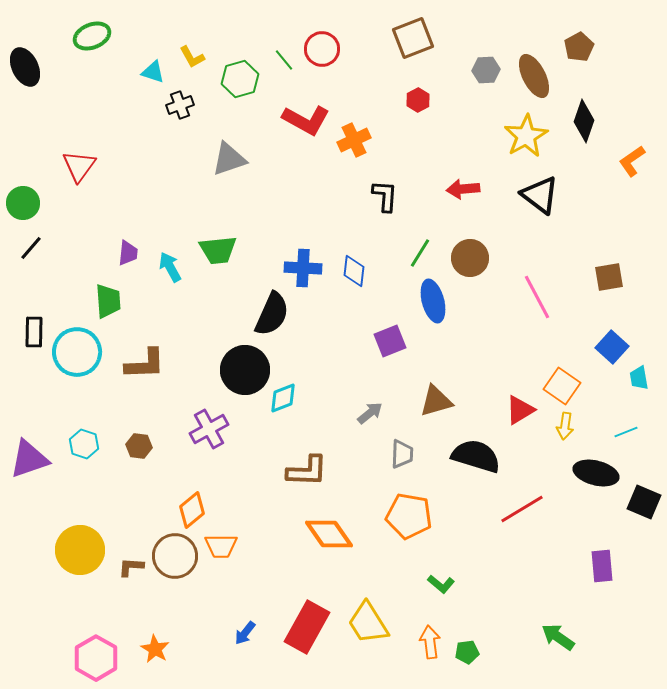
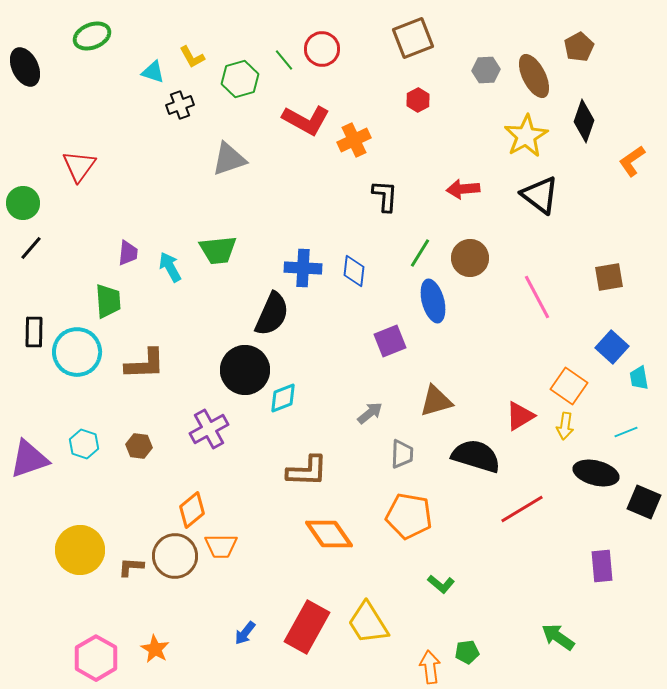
orange square at (562, 386): moved 7 px right
red triangle at (520, 410): moved 6 px down
orange arrow at (430, 642): moved 25 px down
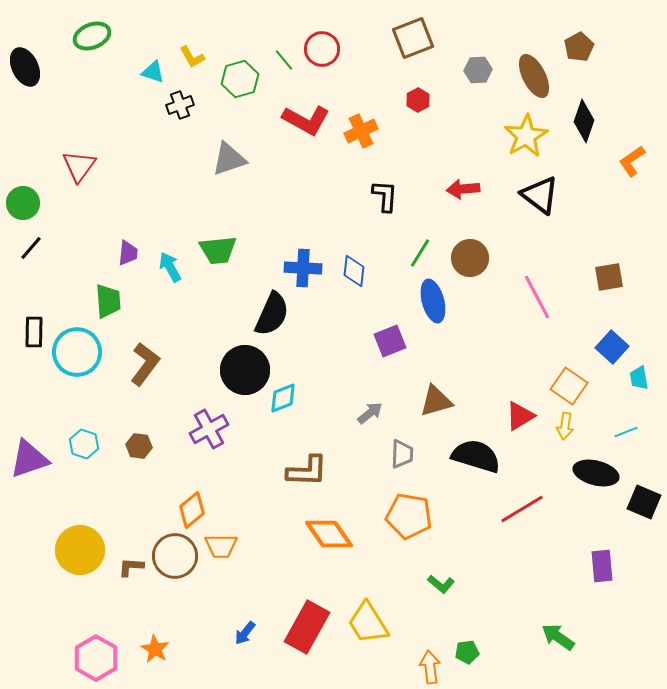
gray hexagon at (486, 70): moved 8 px left
orange cross at (354, 140): moved 7 px right, 9 px up
brown L-shape at (145, 364): rotated 51 degrees counterclockwise
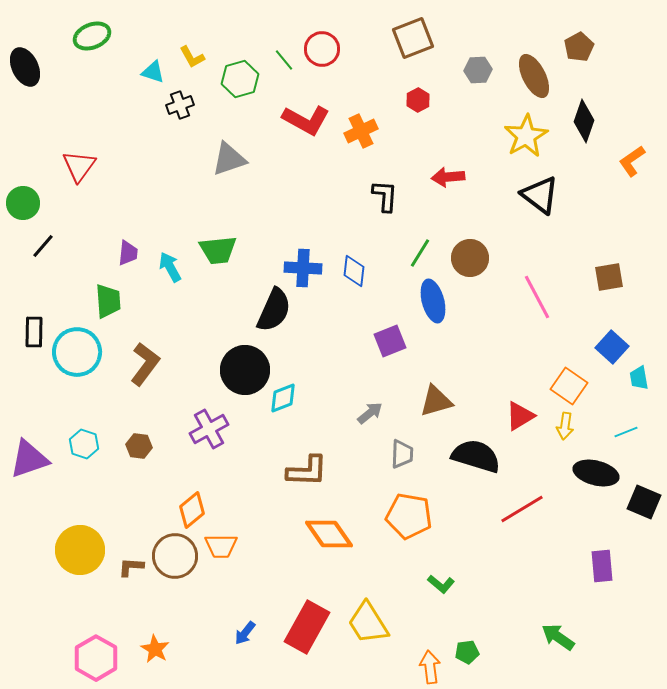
red arrow at (463, 189): moved 15 px left, 12 px up
black line at (31, 248): moved 12 px right, 2 px up
black semicircle at (272, 314): moved 2 px right, 4 px up
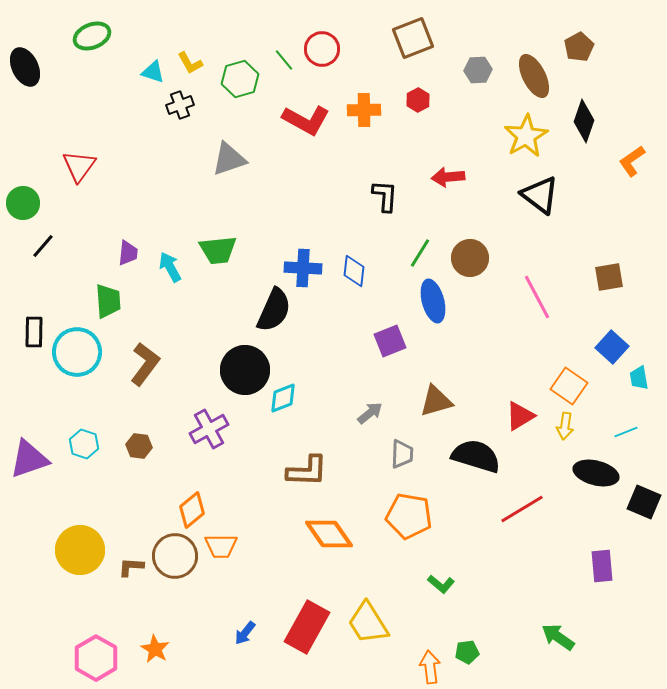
yellow L-shape at (192, 57): moved 2 px left, 6 px down
orange cross at (361, 131): moved 3 px right, 21 px up; rotated 24 degrees clockwise
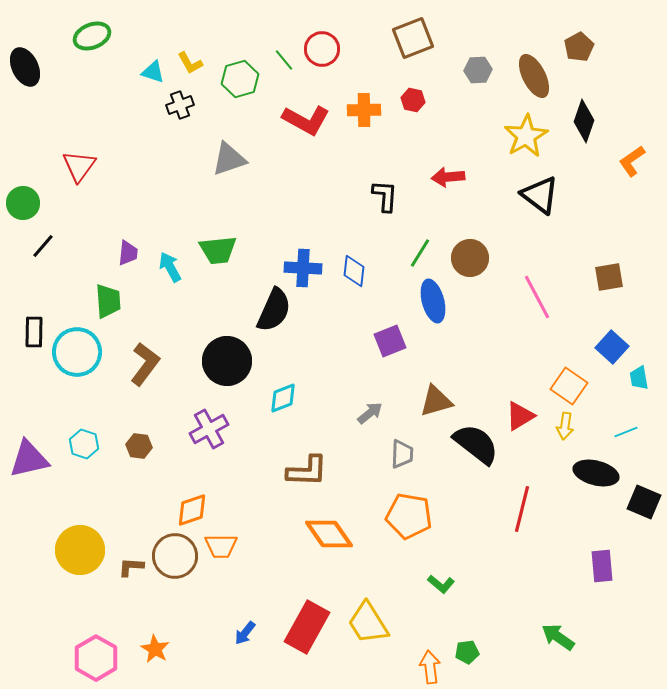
red hexagon at (418, 100): moved 5 px left; rotated 20 degrees counterclockwise
black circle at (245, 370): moved 18 px left, 9 px up
black semicircle at (476, 456): moved 12 px up; rotated 21 degrees clockwise
purple triangle at (29, 459): rotated 6 degrees clockwise
red line at (522, 509): rotated 45 degrees counterclockwise
orange diamond at (192, 510): rotated 21 degrees clockwise
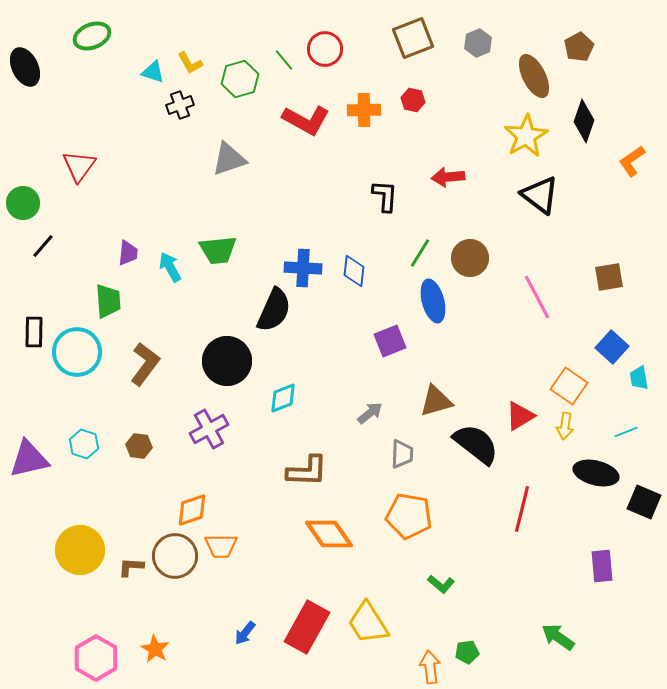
red circle at (322, 49): moved 3 px right
gray hexagon at (478, 70): moved 27 px up; rotated 20 degrees counterclockwise
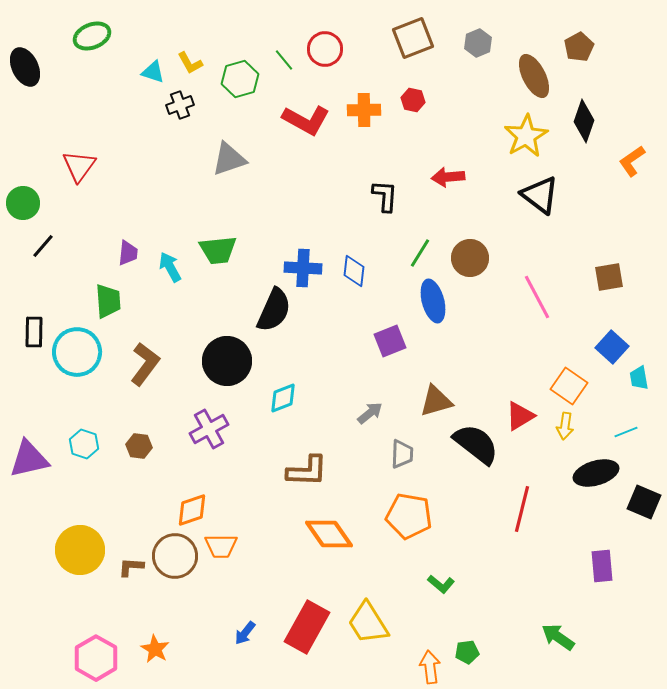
black ellipse at (596, 473): rotated 30 degrees counterclockwise
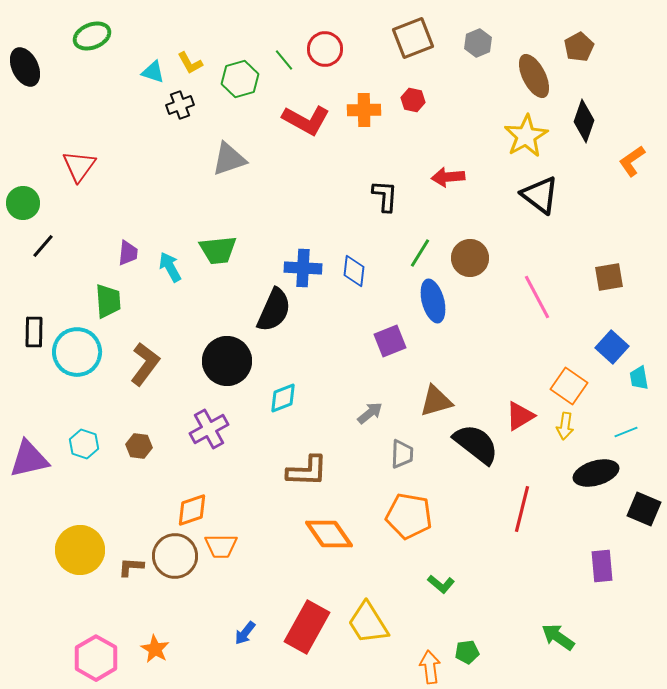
black square at (644, 502): moved 7 px down
